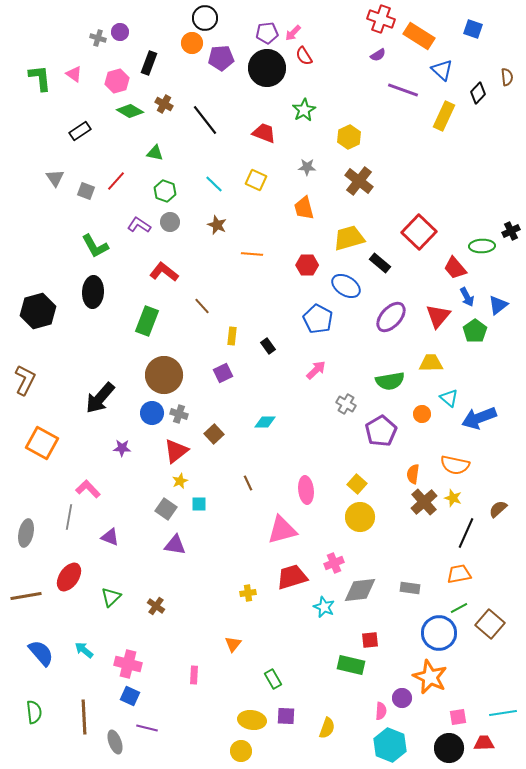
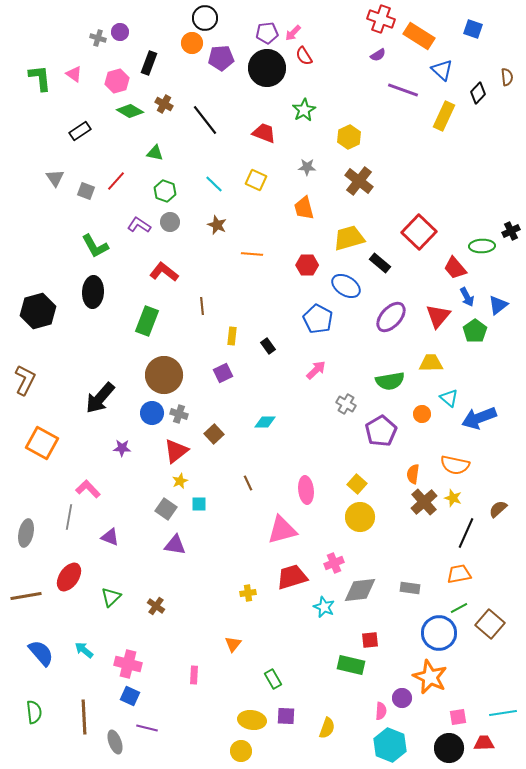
brown line at (202, 306): rotated 36 degrees clockwise
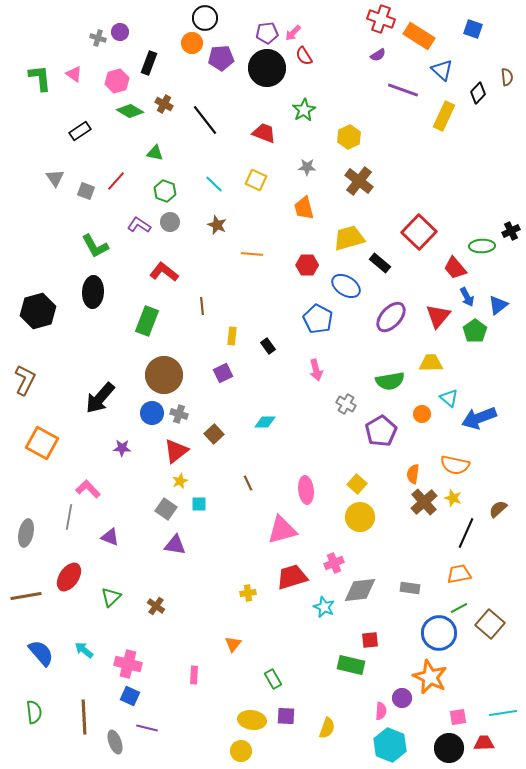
pink arrow at (316, 370): rotated 120 degrees clockwise
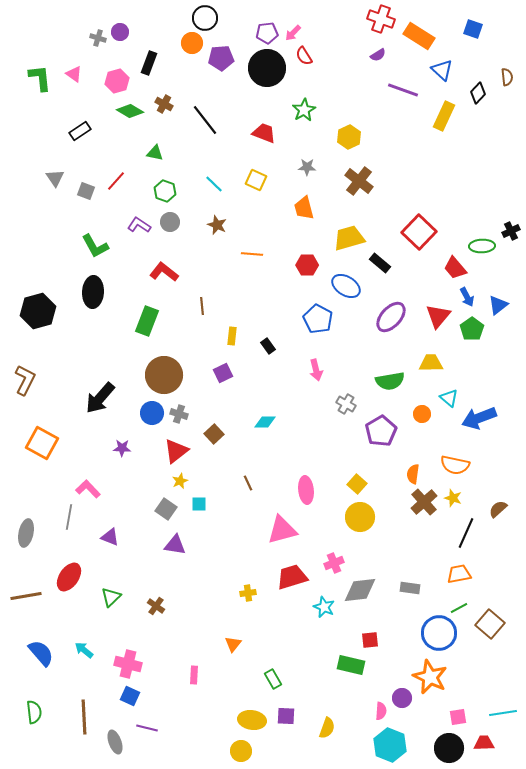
green pentagon at (475, 331): moved 3 px left, 2 px up
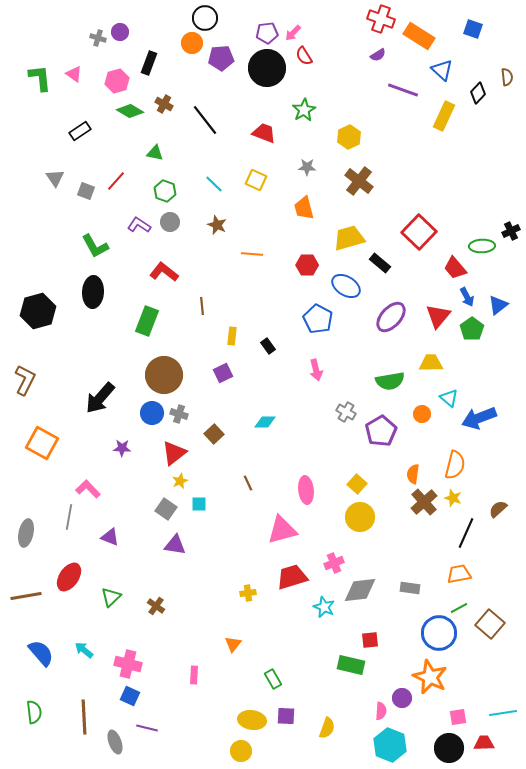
gray cross at (346, 404): moved 8 px down
red triangle at (176, 451): moved 2 px left, 2 px down
orange semicircle at (455, 465): rotated 88 degrees counterclockwise
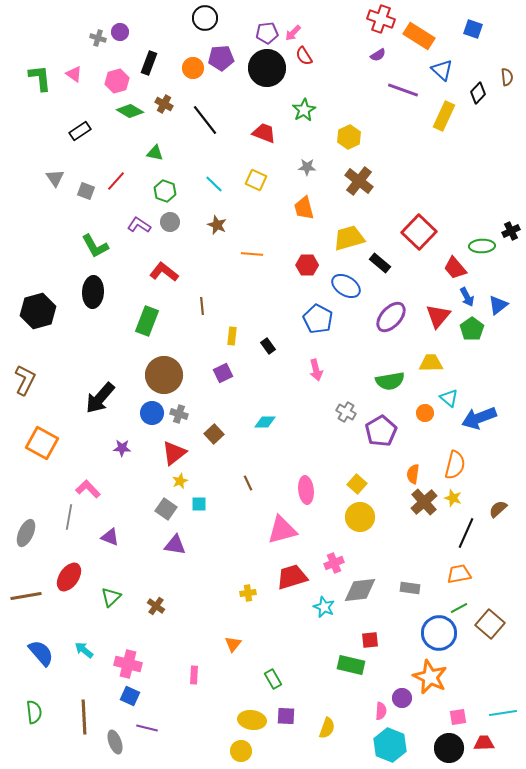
orange circle at (192, 43): moved 1 px right, 25 px down
orange circle at (422, 414): moved 3 px right, 1 px up
gray ellipse at (26, 533): rotated 12 degrees clockwise
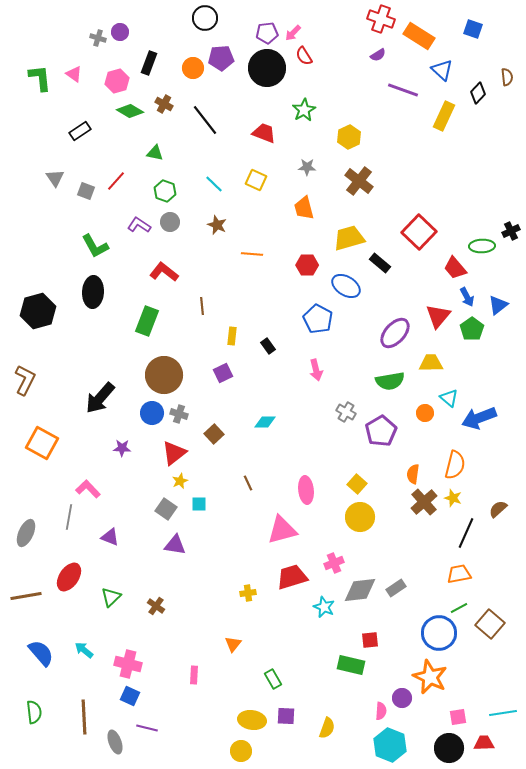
purple ellipse at (391, 317): moved 4 px right, 16 px down
gray rectangle at (410, 588): moved 14 px left; rotated 42 degrees counterclockwise
